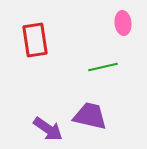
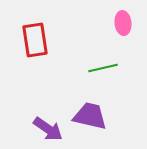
green line: moved 1 px down
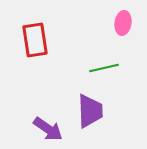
pink ellipse: rotated 15 degrees clockwise
green line: moved 1 px right
purple trapezoid: moved 5 px up; rotated 75 degrees clockwise
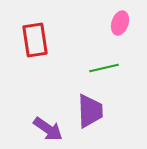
pink ellipse: moved 3 px left; rotated 10 degrees clockwise
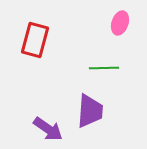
red rectangle: rotated 24 degrees clockwise
green line: rotated 12 degrees clockwise
purple trapezoid: rotated 6 degrees clockwise
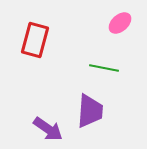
pink ellipse: rotated 30 degrees clockwise
green line: rotated 12 degrees clockwise
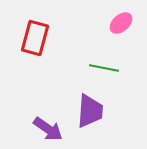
pink ellipse: moved 1 px right
red rectangle: moved 2 px up
